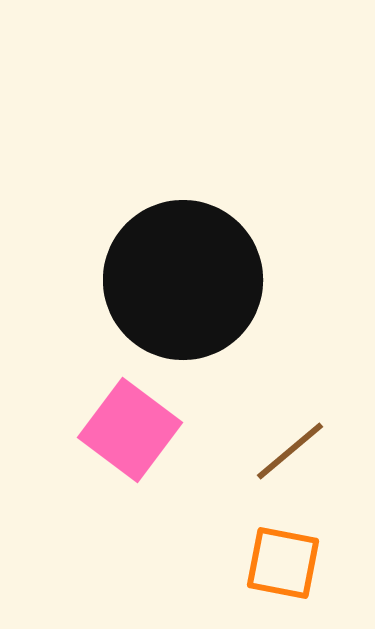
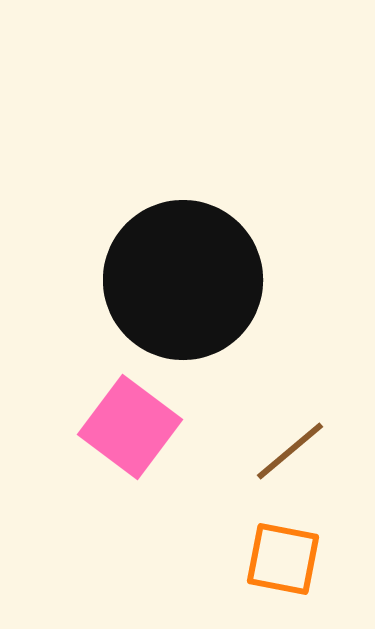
pink square: moved 3 px up
orange square: moved 4 px up
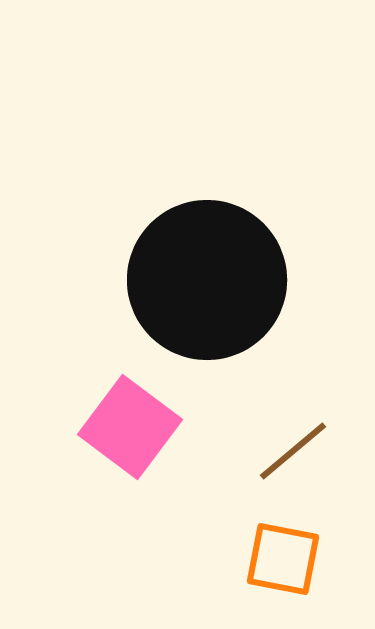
black circle: moved 24 px right
brown line: moved 3 px right
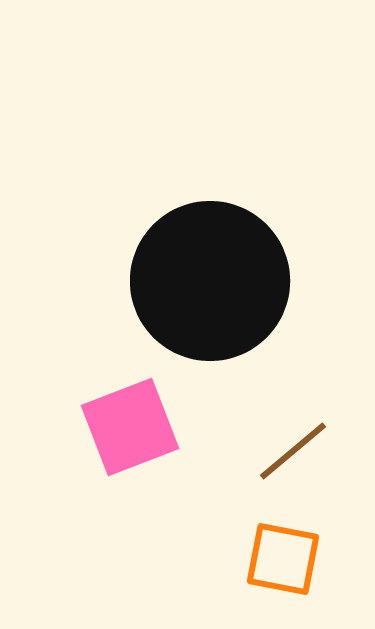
black circle: moved 3 px right, 1 px down
pink square: rotated 32 degrees clockwise
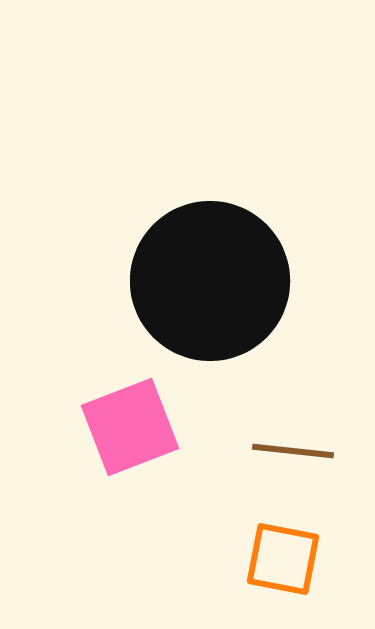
brown line: rotated 46 degrees clockwise
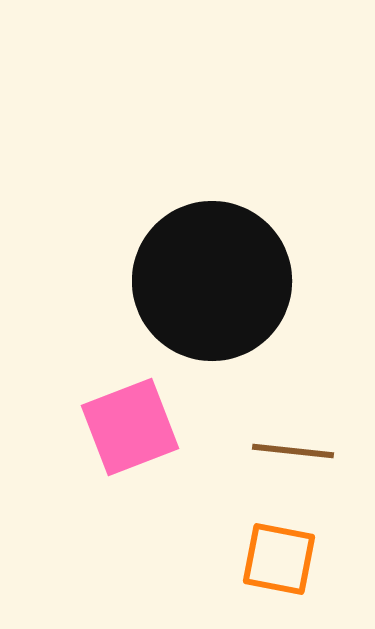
black circle: moved 2 px right
orange square: moved 4 px left
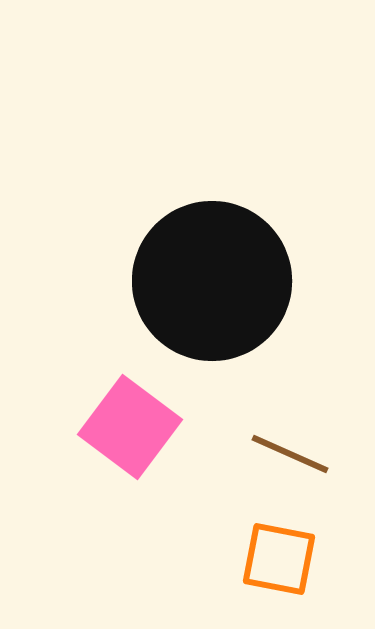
pink square: rotated 32 degrees counterclockwise
brown line: moved 3 px left, 3 px down; rotated 18 degrees clockwise
